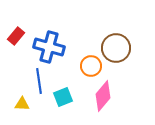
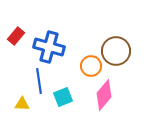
brown circle: moved 3 px down
pink diamond: moved 1 px right, 1 px up
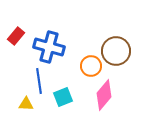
yellow triangle: moved 4 px right
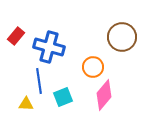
brown circle: moved 6 px right, 14 px up
orange circle: moved 2 px right, 1 px down
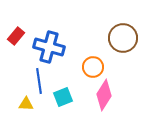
brown circle: moved 1 px right, 1 px down
pink diamond: rotated 8 degrees counterclockwise
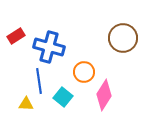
red rectangle: rotated 18 degrees clockwise
orange circle: moved 9 px left, 5 px down
cyan square: rotated 30 degrees counterclockwise
